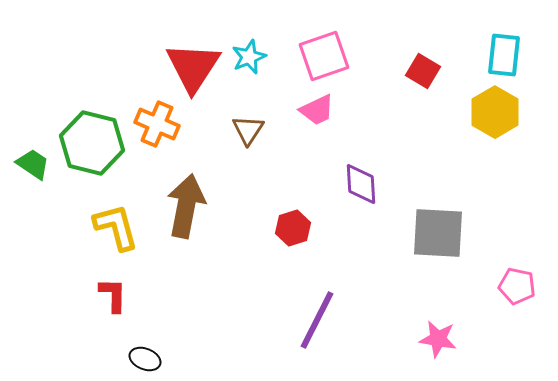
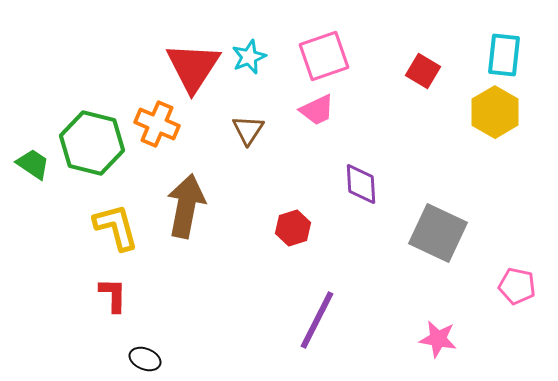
gray square: rotated 22 degrees clockwise
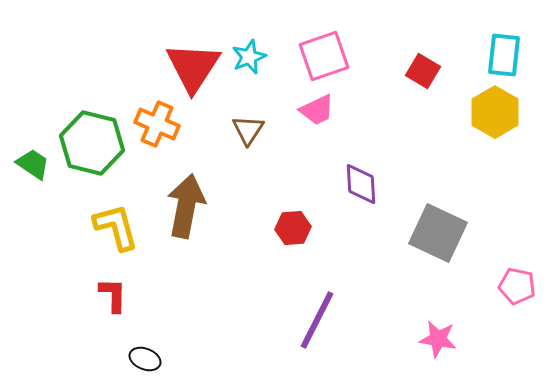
red hexagon: rotated 12 degrees clockwise
